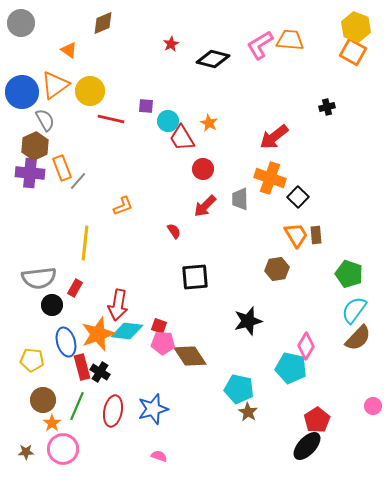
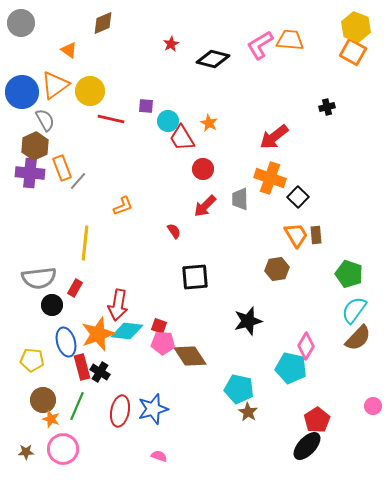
red ellipse at (113, 411): moved 7 px right
orange star at (52, 423): moved 1 px left, 4 px up; rotated 18 degrees counterclockwise
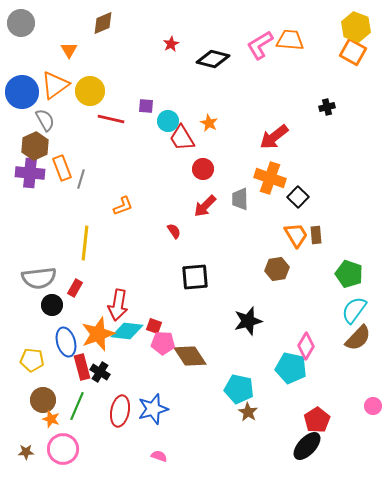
orange triangle at (69, 50): rotated 24 degrees clockwise
gray line at (78, 181): moved 3 px right, 2 px up; rotated 24 degrees counterclockwise
red square at (159, 326): moved 5 px left
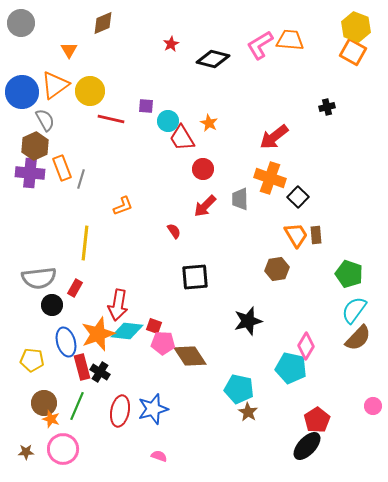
brown circle at (43, 400): moved 1 px right, 3 px down
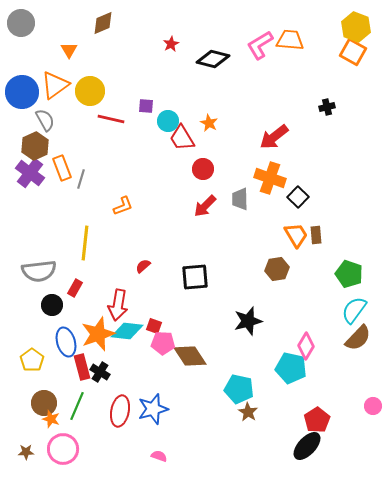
purple cross at (30, 173): rotated 32 degrees clockwise
red semicircle at (174, 231): moved 31 px left, 35 px down; rotated 98 degrees counterclockwise
gray semicircle at (39, 278): moved 7 px up
yellow pentagon at (32, 360): rotated 30 degrees clockwise
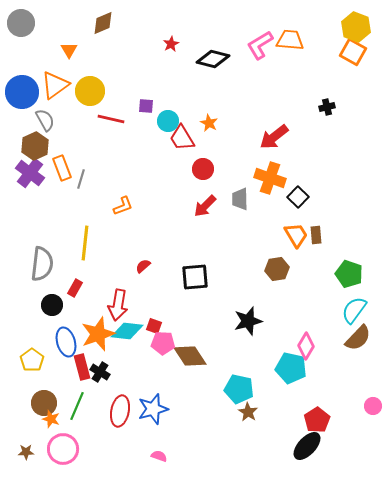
gray semicircle at (39, 271): moved 3 px right, 7 px up; rotated 76 degrees counterclockwise
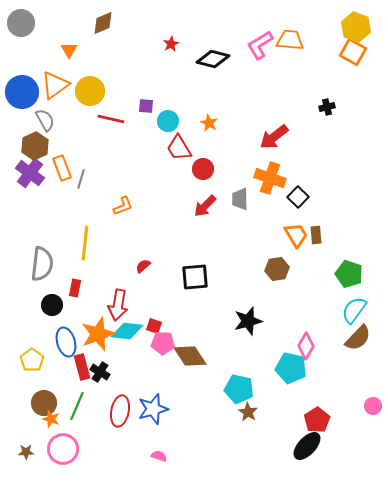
red trapezoid at (182, 138): moved 3 px left, 10 px down
red rectangle at (75, 288): rotated 18 degrees counterclockwise
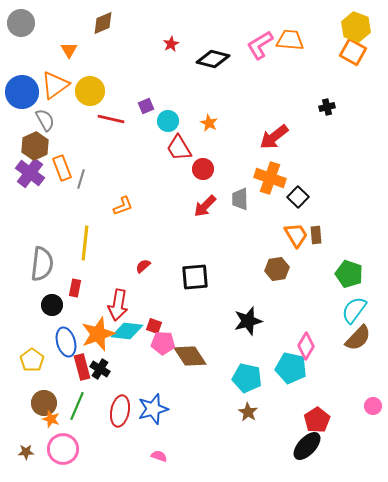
purple square at (146, 106): rotated 28 degrees counterclockwise
black cross at (100, 372): moved 3 px up
cyan pentagon at (239, 389): moved 8 px right, 11 px up
